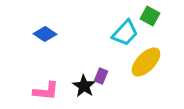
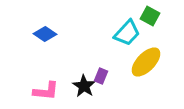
cyan trapezoid: moved 2 px right
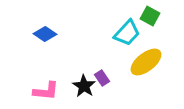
yellow ellipse: rotated 8 degrees clockwise
purple rectangle: moved 1 px right, 2 px down; rotated 56 degrees counterclockwise
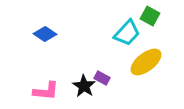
purple rectangle: rotated 28 degrees counterclockwise
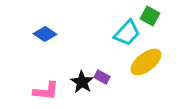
purple rectangle: moved 1 px up
black star: moved 2 px left, 4 px up
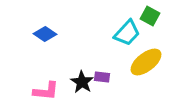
purple rectangle: rotated 21 degrees counterclockwise
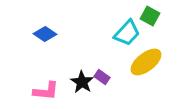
purple rectangle: rotated 28 degrees clockwise
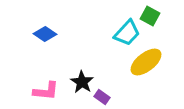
purple rectangle: moved 20 px down
